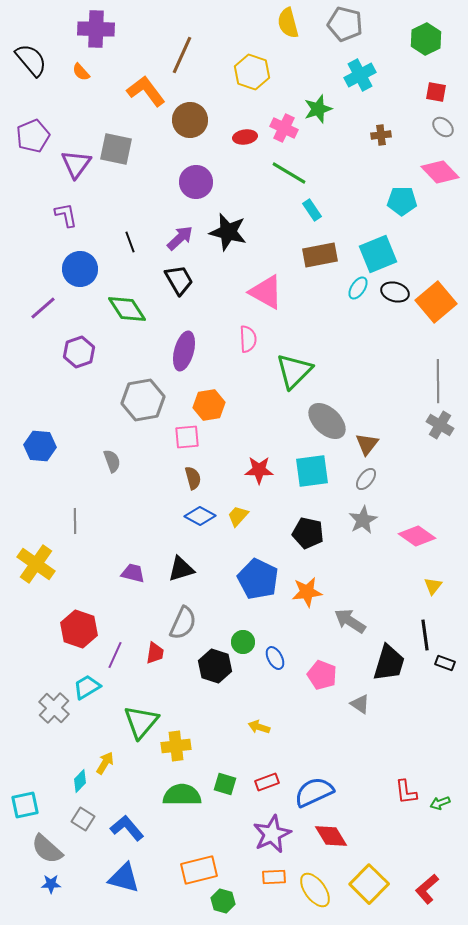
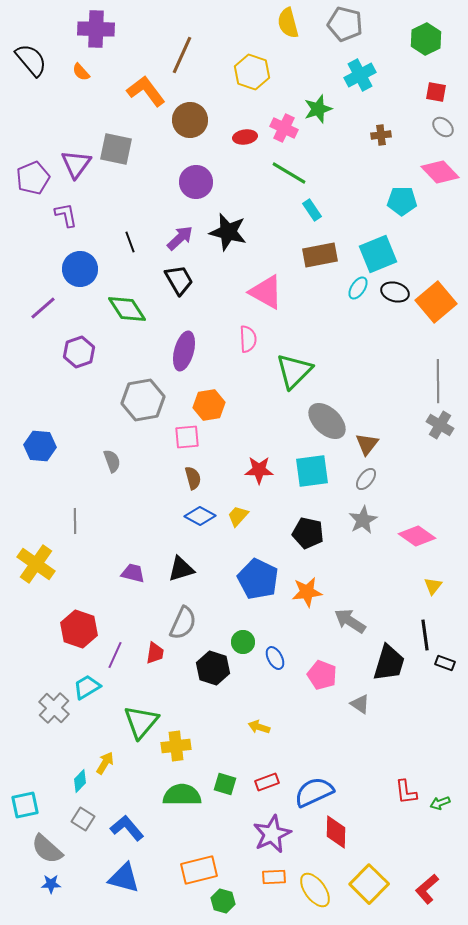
purple pentagon at (33, 136): moved 42 px down
black hexagon at (215, 666): moved 2 px left, 2 px down
red diamond at (331, 836): moved 5 px right, 4 px up; rotated 32 degrees clockwise
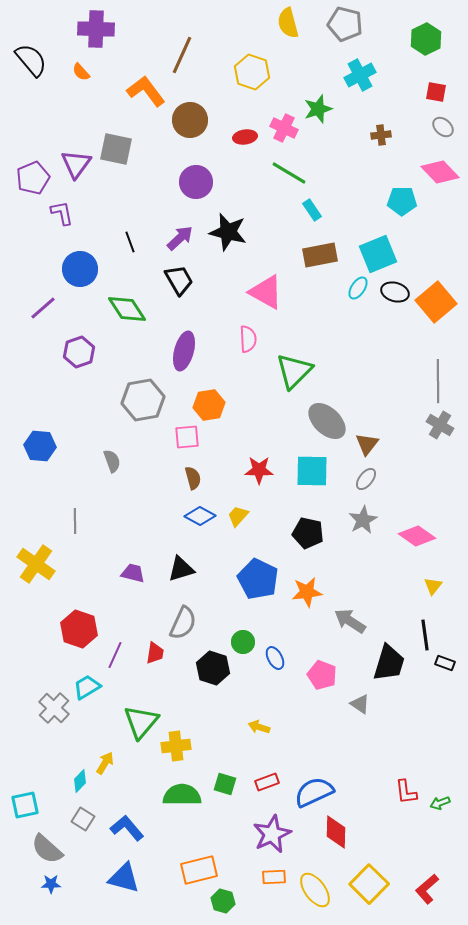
purple L-shape at (66, 215): moved 4 px left, 2 px up
cyan square at (312, 471): rotated 9 degrees clockwise
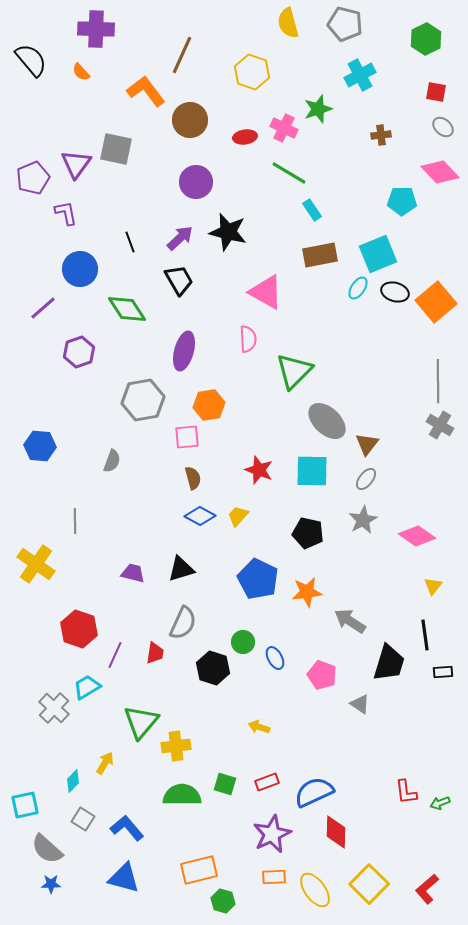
purple L-shape at (62, 213): moved 4 px right
gray semicircle at (112, 461): rotated 40 degrees clockwise
red star at (259, 470): rotated 20 degrees clockwise
black rectangle at (445, 663): moved 2 px left, 9 px down; rotated 24 degrees counterclockwise
cyan diamond at (80, 781): moved 7 px left
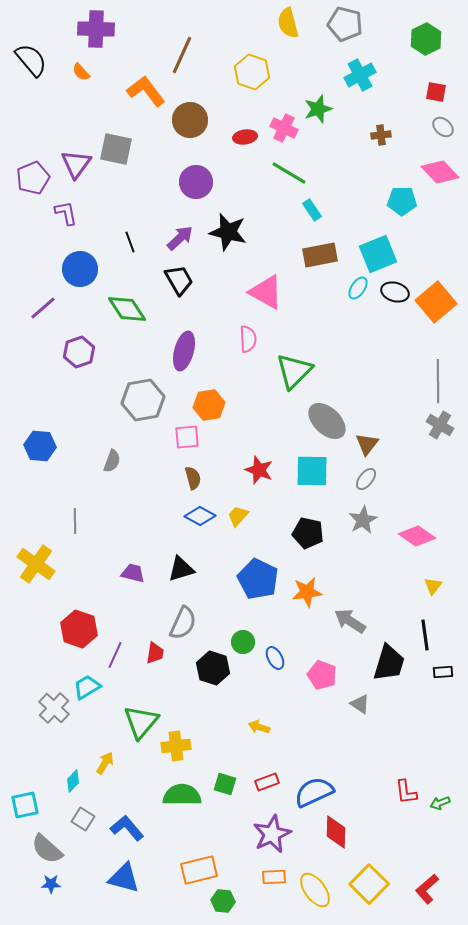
green hexagon at (223, 901): rotated 10 degrees counterclockwise
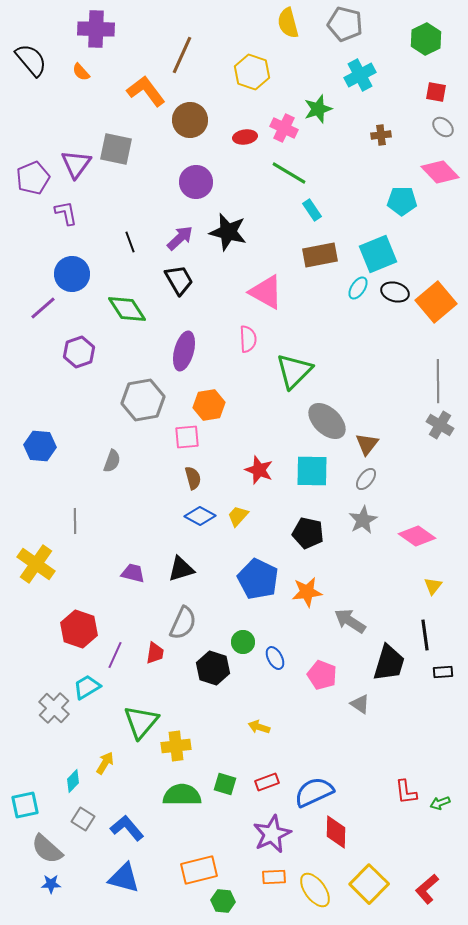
blue circle at (80, 269): moved 8 px left, 5 px down
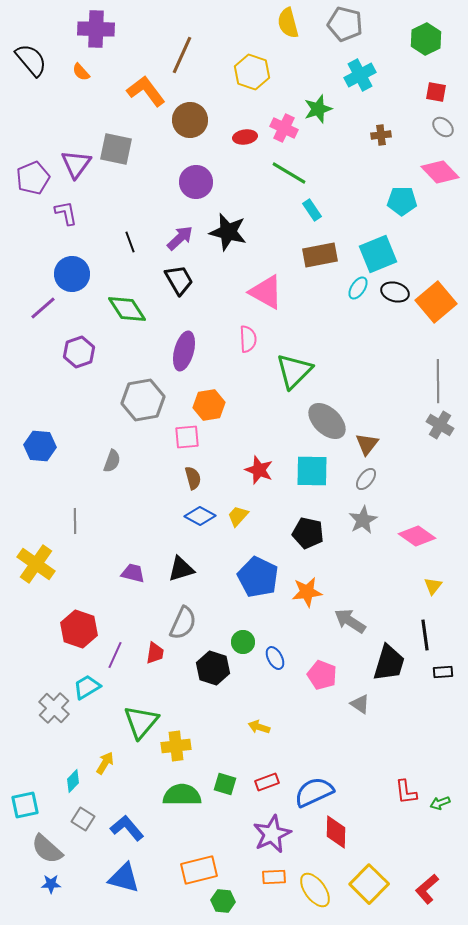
blue pentagon at (258, 579): moved 2 px up
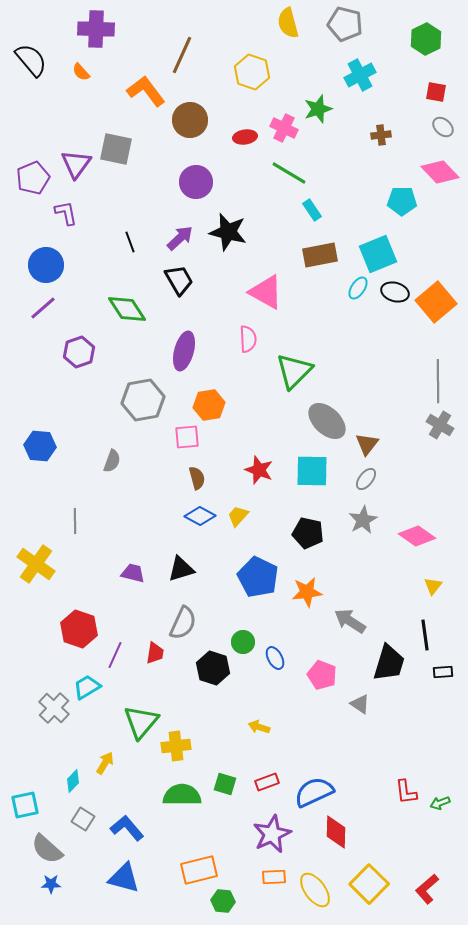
blue circle at (72, 274): moved 26 px left, 9 px up
brown semicircle at (193, 478): moved 4 px right
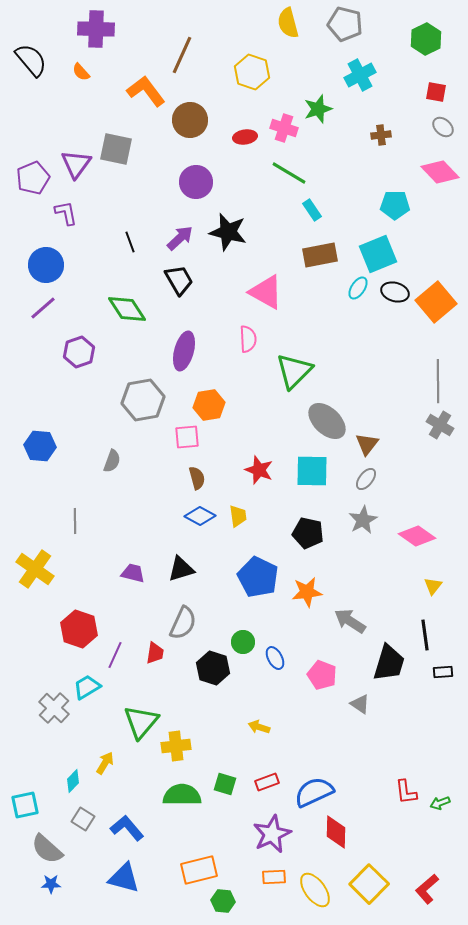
pink cross at (284, 128): rotated 8 degrees counterclockwise
cyan pentagon at (402, 201): moved 7 px left, 4 px down
yellow trapezoid at (238, 516): rotated 130 degrees clockwise
yellow cross at (36, 564): moved 1 px left, 5 px down
